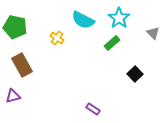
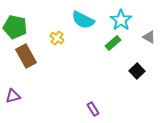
cyan star: moved 2 px right, 2 px down
gray triangle: moved 4 px left, 4 px down; rotated 16 degrees counterclockwise
green rectangle: moved 1 px right
brown rectangle: moved 4 px right, 9 px up
black square: moved 2 px right, 3 px up
purple rectangle: rotated 24 degrees clockwise
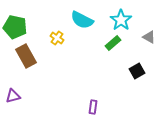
cyan semicircle: moved 1 px left
black square: rotated 14 degrees clockwise
purple rectangle: moved 2 px up; rotated 40 degrees clockwise
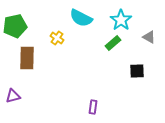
cyan semicircle: moved 1 px left, 2 px up
green pentagon: moved 1 px up; rotated 25 degrees counterclockwise
brown rectangle: moved 1 px right, 2 px down; rotated 30 degrees clockwise
black square: rotated 28 degrees clockwise
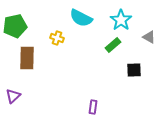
yellow cross: rotated 16 degrees counterclockwise
green rectangle: moved 2 px down
black square: moved 3 px left, 1 px up
purple triangle: rotated 28 degrees counterclockwise
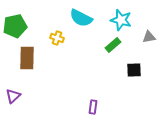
cyan star: rotated 20 degrees counterclockwise
gray triangle: rotated 40 degrees counterclockwise
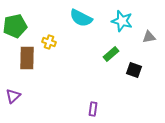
cyan star: moved 1 px right, 1 px down
yellow cross: moved 8 px left, 4 px down
green rectangle: moved 2 px left, 9 px down
black square: rotated 21 degrees clockwise
purple rectangle: moved 2 px down
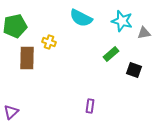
gray triangle: moved 5 px left, 4 px up
purple triangle: moved 2 px left, 16 px down
purple rectangle: moved 3 px left, 3 px up
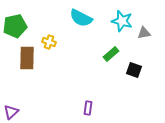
purple rectangle: moved 2 px left, 2 px down
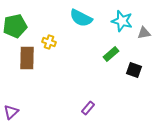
purple rectangle: rotated 32 degrees clockwise
